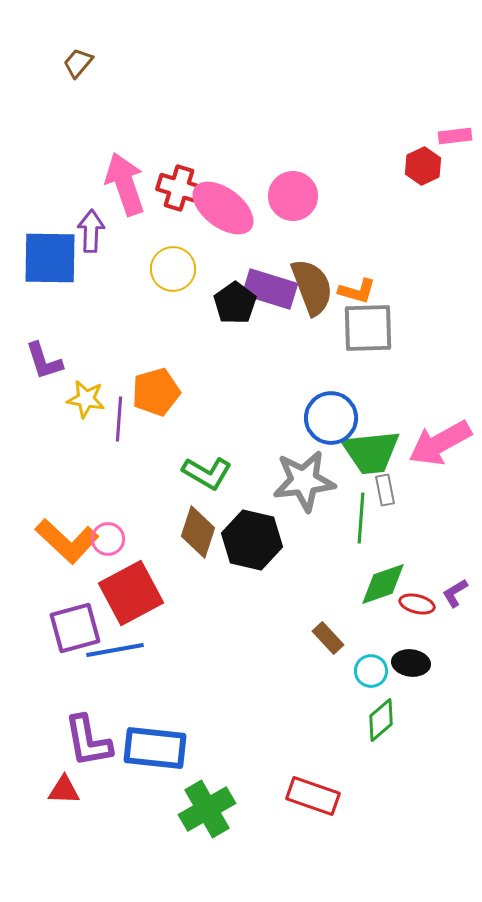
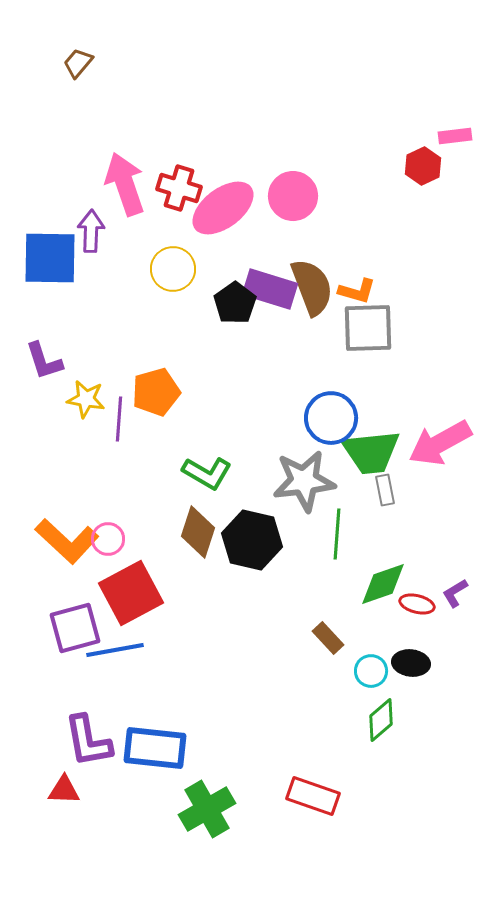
pink ellipse at (223, 208): rotated 74 degrees counterclockwise
green line at (361, 518): moved 24 px left, 16 px down
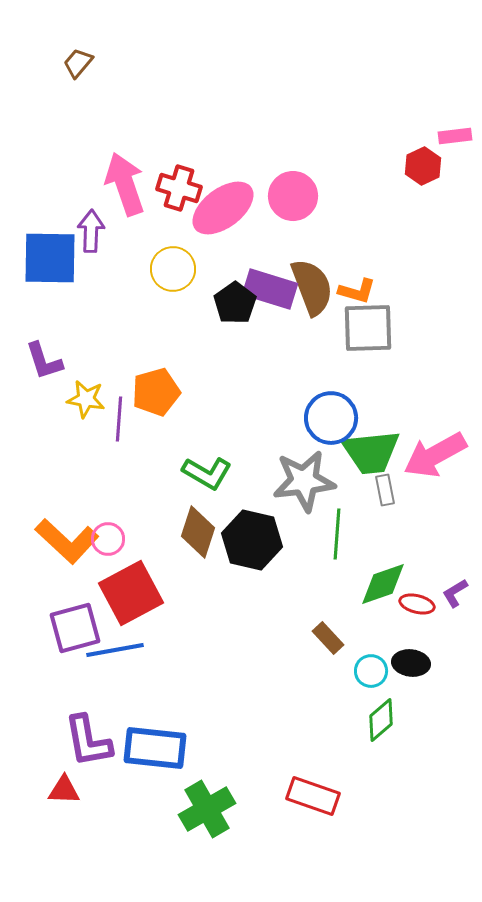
pink arrow at (440, 443): moved 5 px left, 12 px down
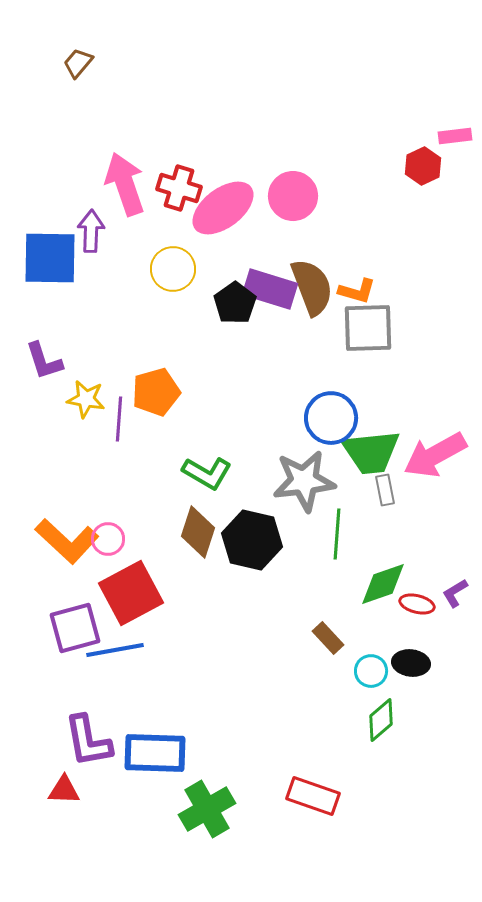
blue rectangle at (155, 748): moved 5 px down; rotated 4 degrees counterclockwise
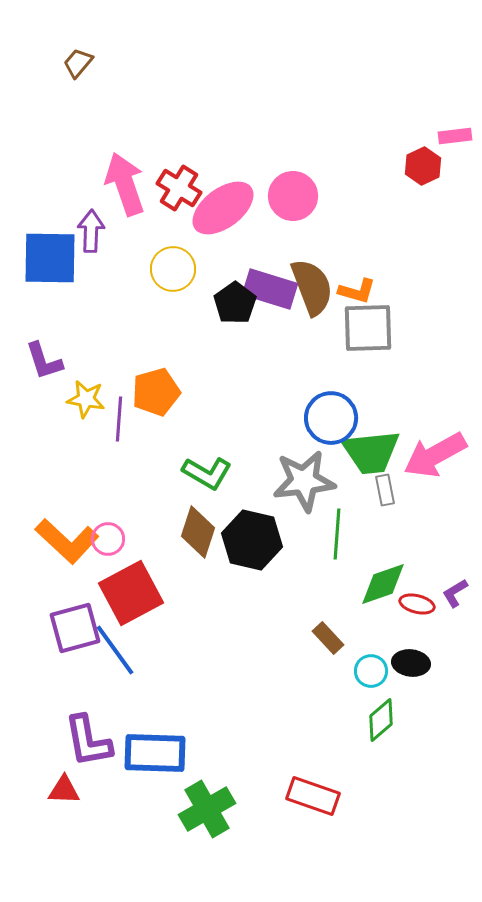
red cross at (179, 188): rotated 15 degrees clockwise
blue line at (115, 650): rotated 64 degrees clockwise
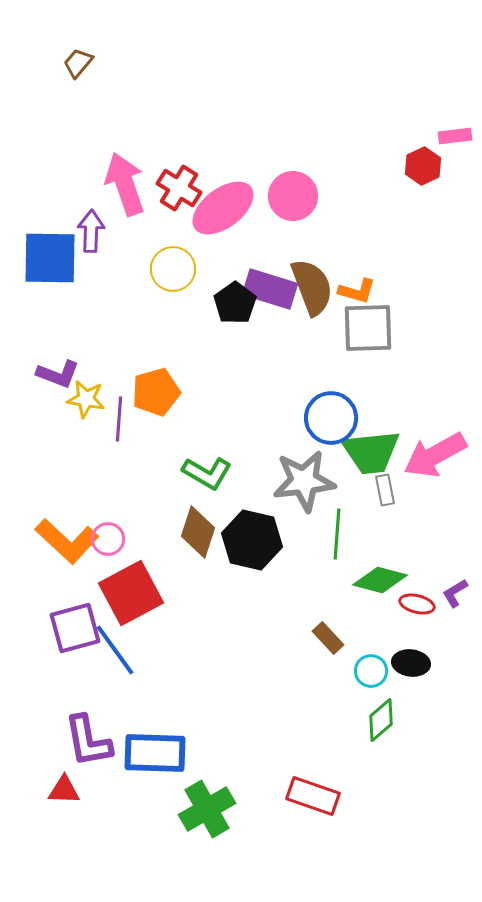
purple L-shape at (44, 361): moved 14 px right, 13 px down; rotated 51 degrees counterclockwise
green diamond at (383, 584): moved 3 px left, 4 px up; rotated 34 degrees clockwise
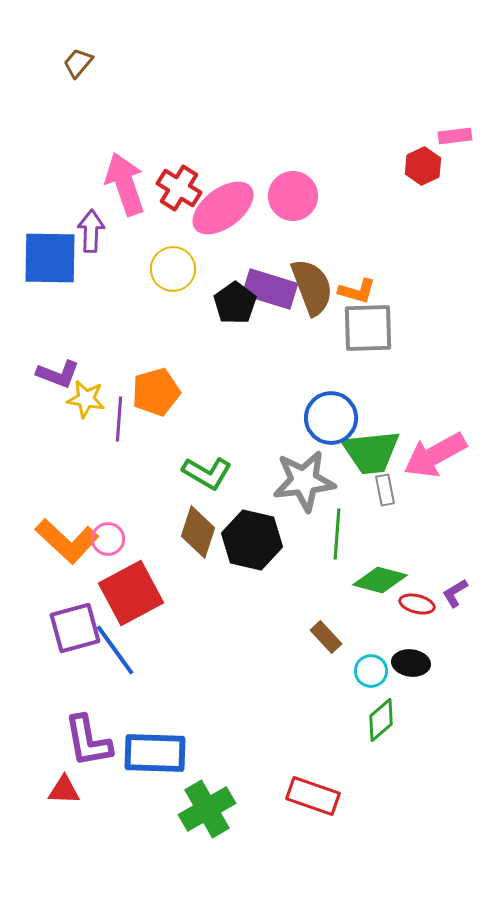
brown rectangle at (328, 638): moved 2 px left, 1 px up
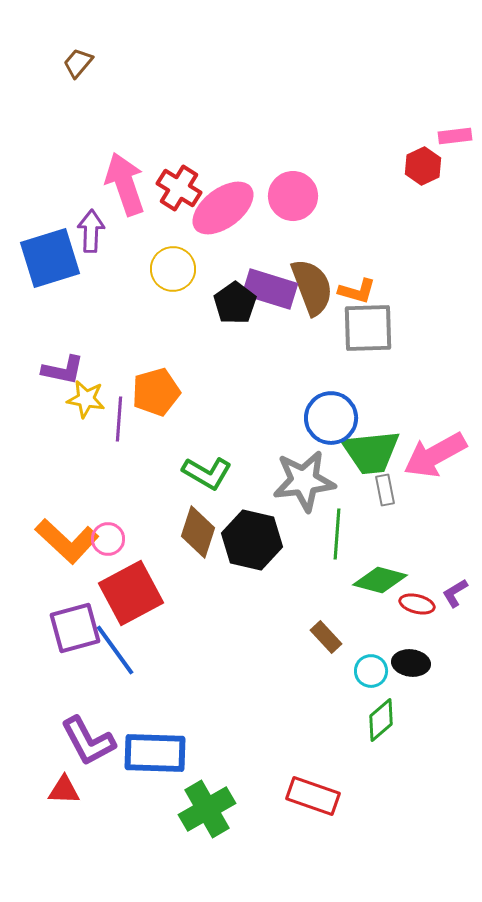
blue square at (50, 258): rotated 18 degrees counterclockwise
purple L-shape at (58, 374): moved 5 px right, 4 px up; rotated 9 degrees counterclockwise
purple L-shape at (88, 741): rotated 18 degrees counterclockwise
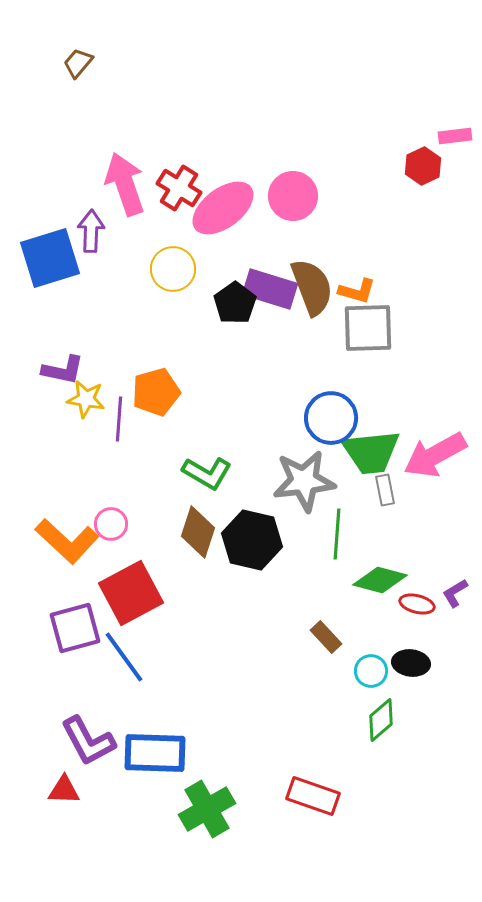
pink circle at (108, 539): moved 3 px right, 15 px up
blue line at (115, 650): moved 9 px right, 7 px down
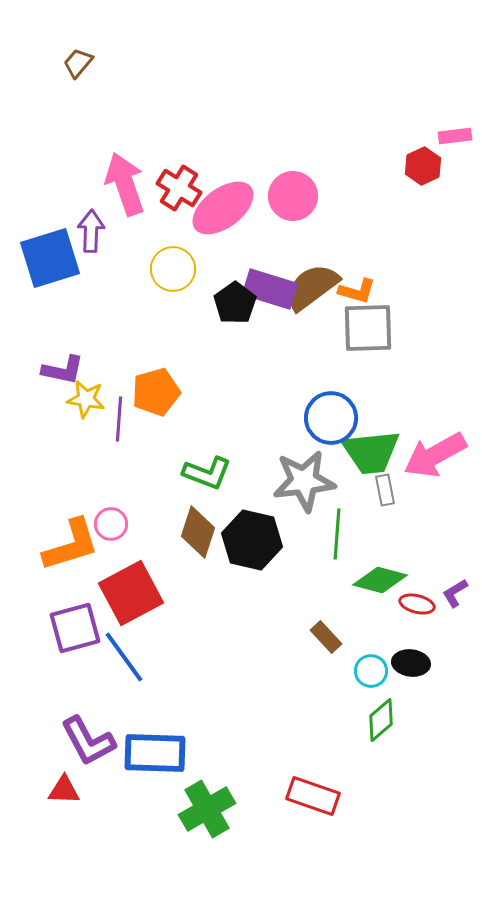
brown semicircle at (312, 287): rotated 106 degrees counterclockwise
green L-shape at (207, 473): rotated 9 degrees counterclockwise
orange L-shape at (67, 541): moved 4 px right, 4 px down; rotated 60 degrees counterclockwise
